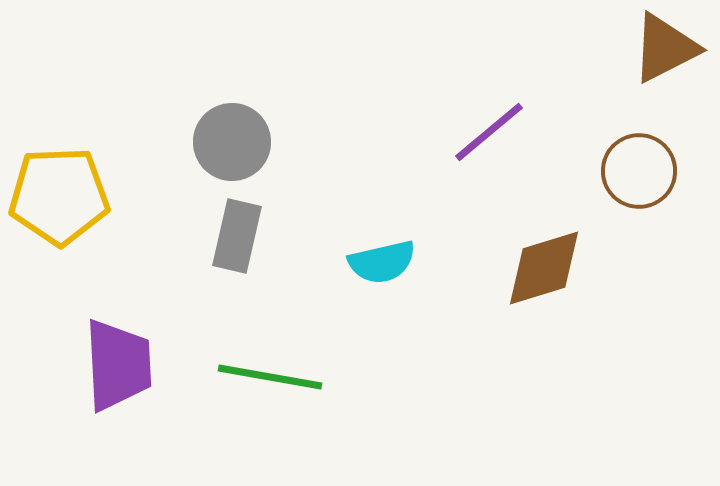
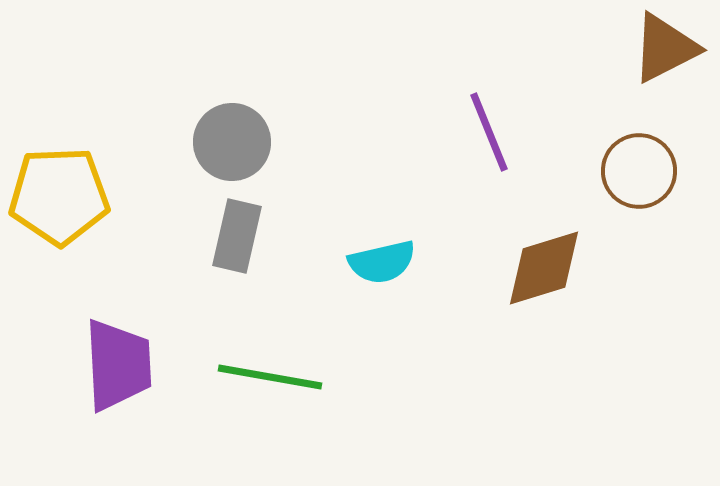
purple line: rotated 72 degrees counterclockwise
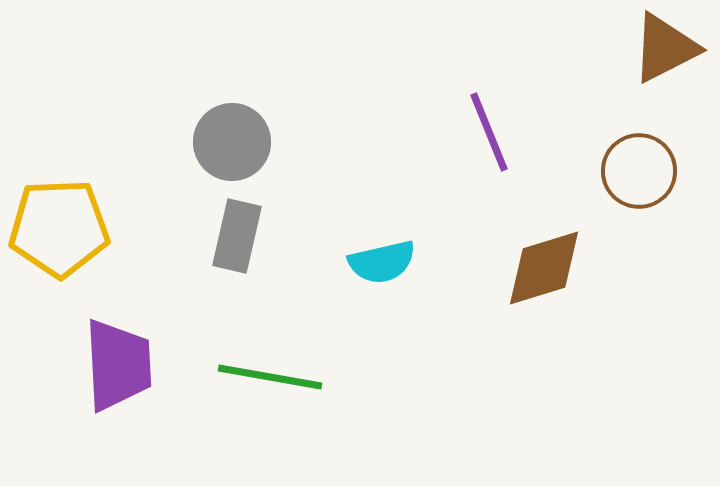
yellow pentagon: moved 32 px down
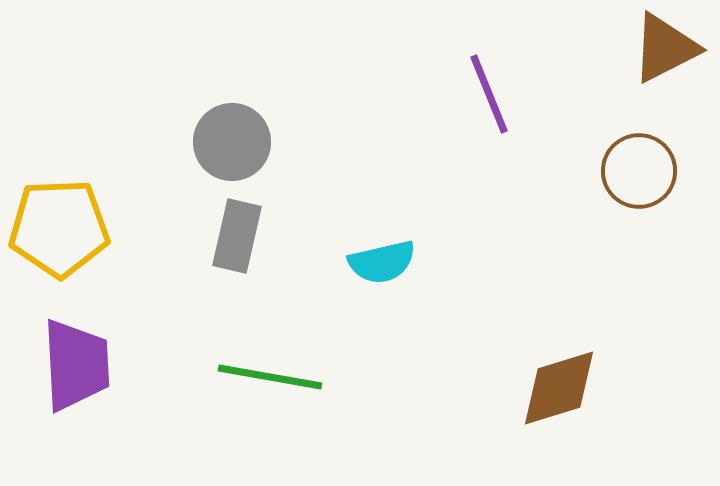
purple line: moved 38 px up
brown diamond: moved 15 px right, 120 px down
purple trapezoid: moved 42 px left
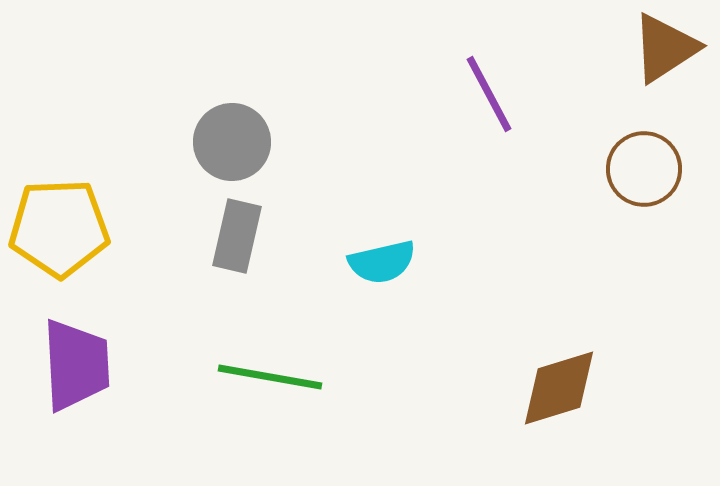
brown triangle: rotated 6 degrees counterclockwise
purple line: rotated 6 degrees counterclockwise
brown circle: moved 5 px right, 2 px up
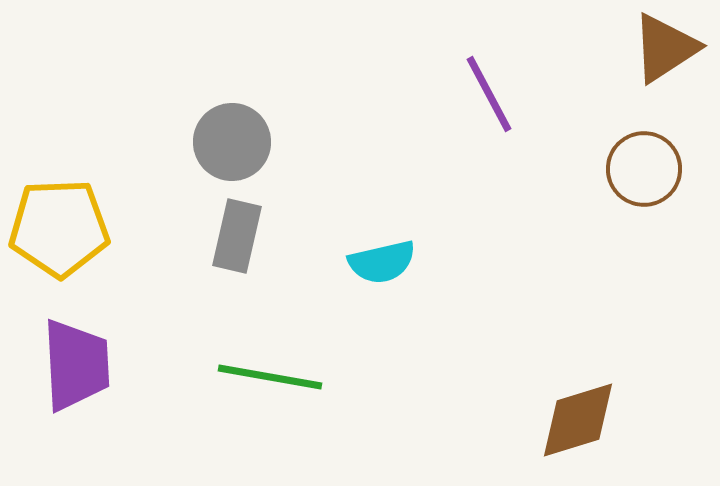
brown diamond: moved 19 px right, 32 px down
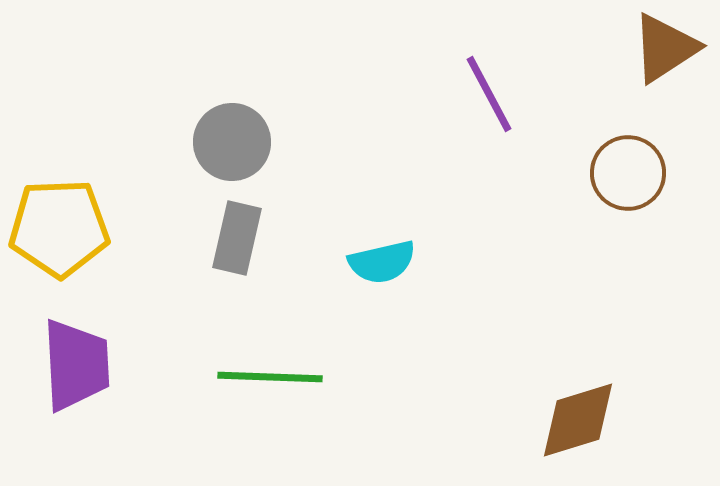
brown circle: moved 16 px left, 4 px down
gray rectangle: moved 2 px down
green line: rotated 8 degrees counterclockwise
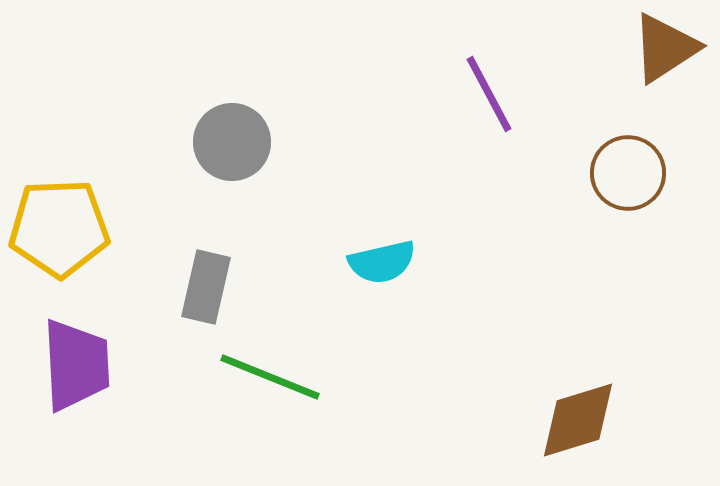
gray rectangle: moved 31 px left, 49 px down
green line: rotated 20 degrees clockwise
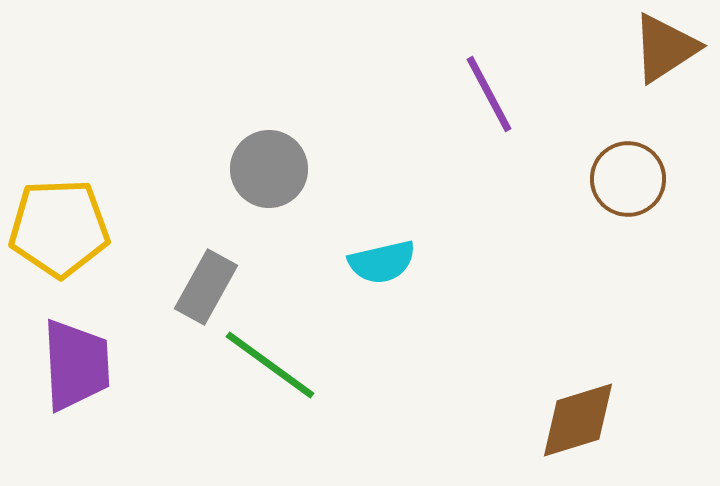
gray circle: moved 37 px right, 27 px down
brown circle: moved 6 px down
gray rectangle: rotated 16 degrees clockwise
green line: moved 12 px up; rotated 14 degrees clockwise
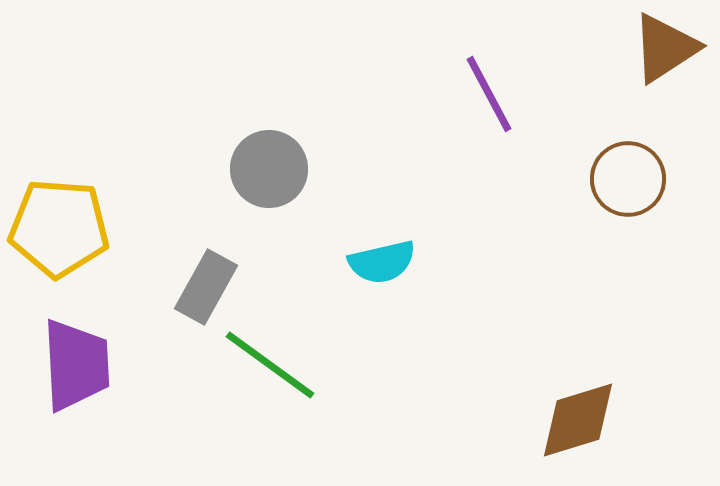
yellow pentagon: rotated 6 degrees clockwise
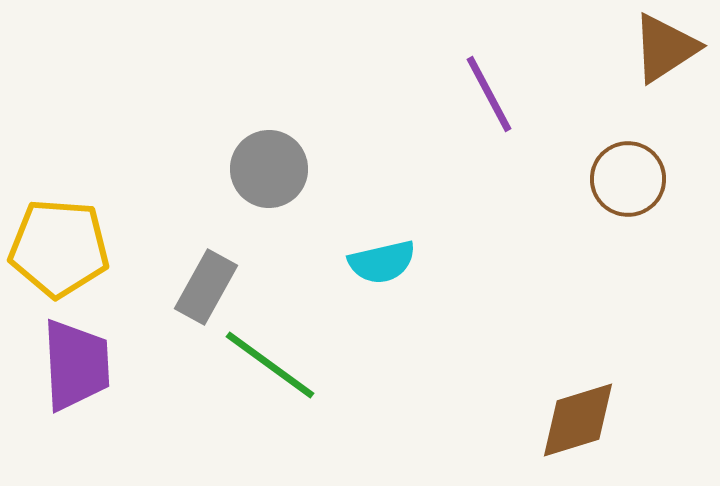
yellow pentagon: moved 20 px down
